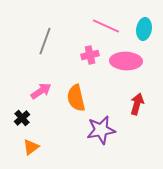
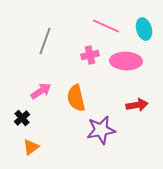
cyan ellipse: rotated 25 degrees counterclockwise
red arrow: moved 1 px down; rotated 65 degrees clockwise
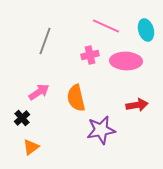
cyan ellipse: moved 2 px right, 1 px down
pink arrow: moved 2 px left, 1 px down
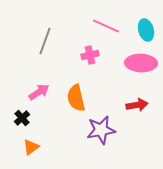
pink ellipse: moved 15 px right, 2 px down
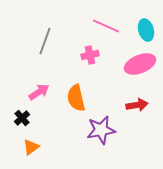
pink ellipse: moved 1 px left, 1 px down; rotated 24 degrees counterclockwise
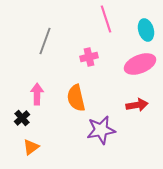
pink line: moved 7 px up; rotated 48 degrees clockwise
pink cross: moved 1 px left, 2 px down
pink arrow: moved 2 px left, 2 px down; rotated 55 degrees counterclockwise
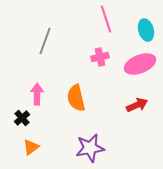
pink cross: moved 11 px right
red arrow: rotated 15 degrees counterclockwise
purple star: moved 11 px left, 18 px down
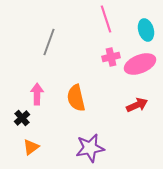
gray line: moved 4 px right, 1 px down
pink cross: moved 11 px right
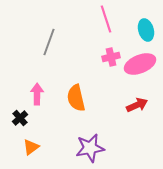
black cross: moved 2 px left
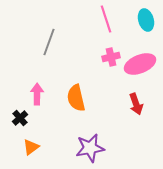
cyan ellipse: moved 10 px up
red arrow: moved 1 px left, 1 px up; rotated 95 degrees clockwise
